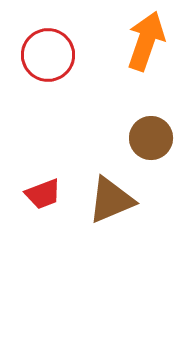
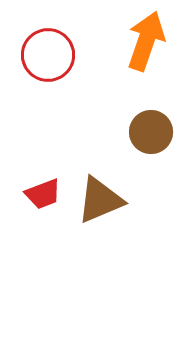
brown circle: moved 6 px up
brown triangle: moved 11 px left
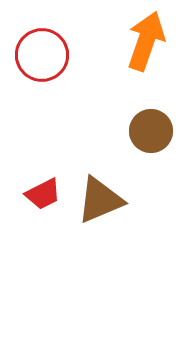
red circle: moved 6 px left
brown circle: moved 1 px up
red trapezoid: rotated 6 degrees counterclockwise
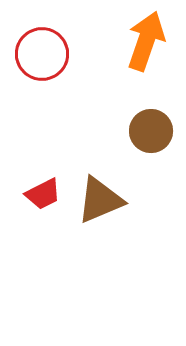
red circle: moved 1 px up
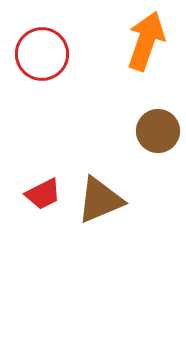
brown circle: moved 7 px right
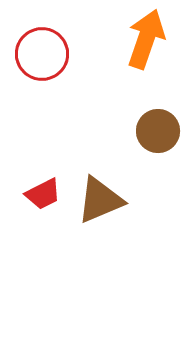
orange arrow: moved 2 px up
